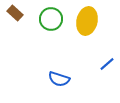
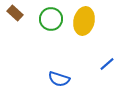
yellow ellipse: moved 3 px left
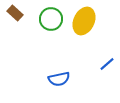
yellow ellipse: rotated 12 degrees clockwise
blue semicircle: rotated 30 degrees counterclockwise
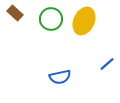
blue semicircle: moved 1 px right, 2 px up
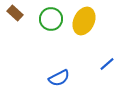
blue semicircle: moved 1 px left, 1 px down; rotated 15 degrees counterclockwise
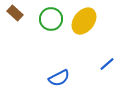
yellow ellipse: rotated 12 degrees clockwise
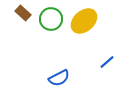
brown rectangle: moved 8 px right
yellow ellipse: rotated 12 degrees clockwise
blue line: moved 2 px up
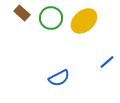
brown rectangle: moved 1 px left
green circle: moved 1 px up
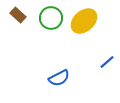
brown rectangle: moved 4 px left, 2 px down
